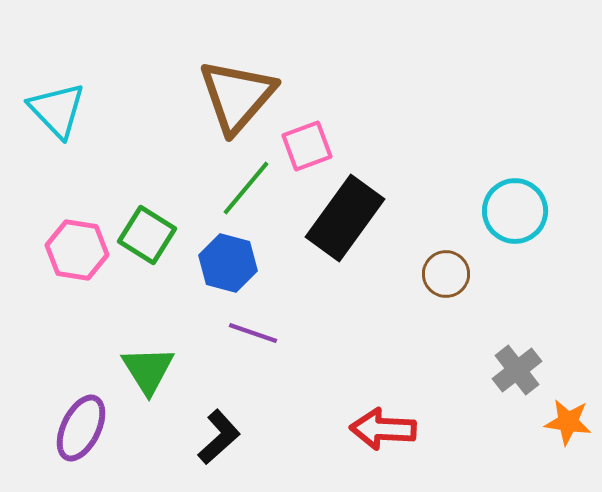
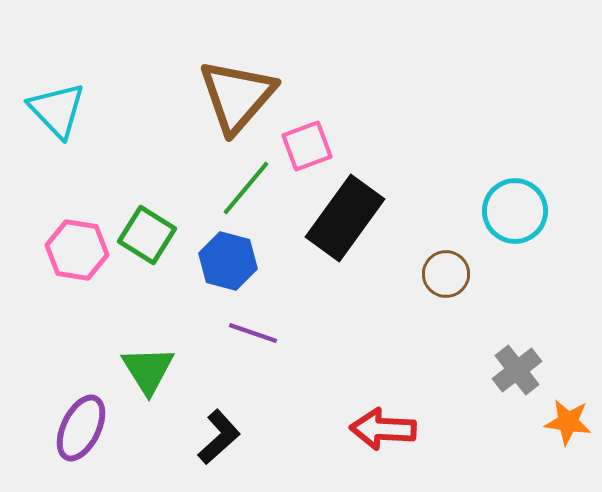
blue hexagon: moved 2 px up
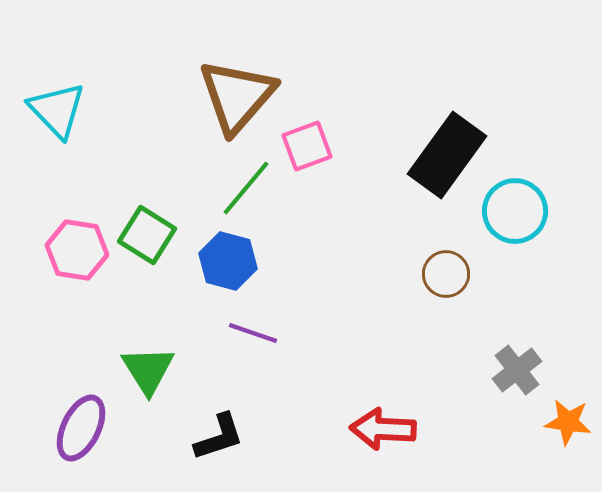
black rectangle: moved 102 px right, 63 px up
black L-shape: rotated 24 degrees clockwise
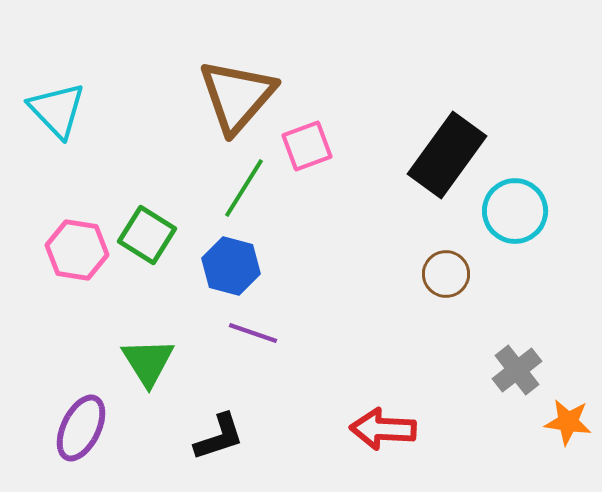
green line: moved 2 px left; rotated 8 degrees counterclockwise
blue hexagon: moved 3 px right, 5 px down
green triangle: moved 8 px up
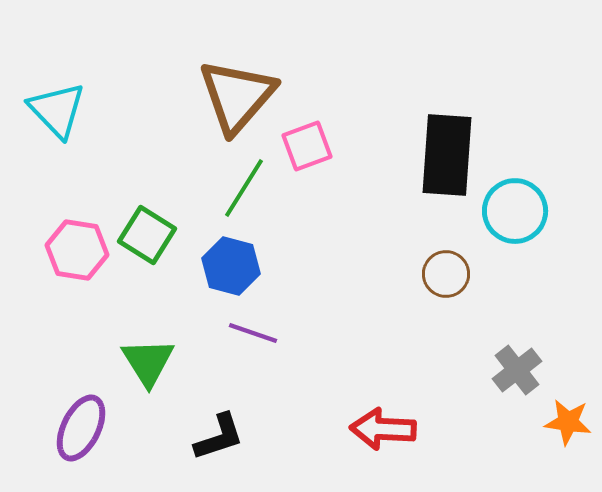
black rectangle: rotated 32 degrees counterclockwise
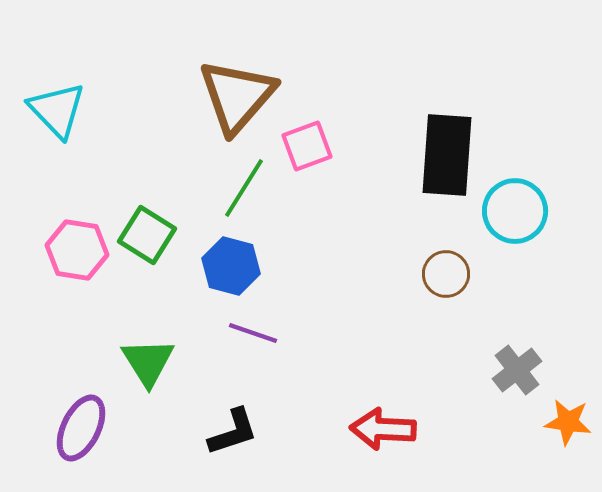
black L-shape: moved 14 px right, 5 px up
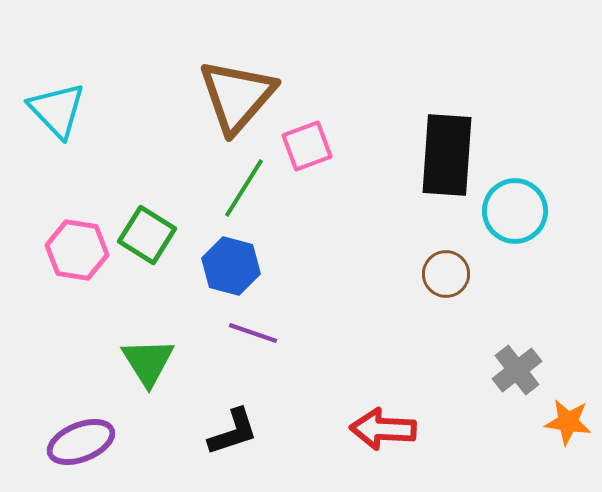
purple ellipse: moved 14 px down; rotated 42 degrees clockwise
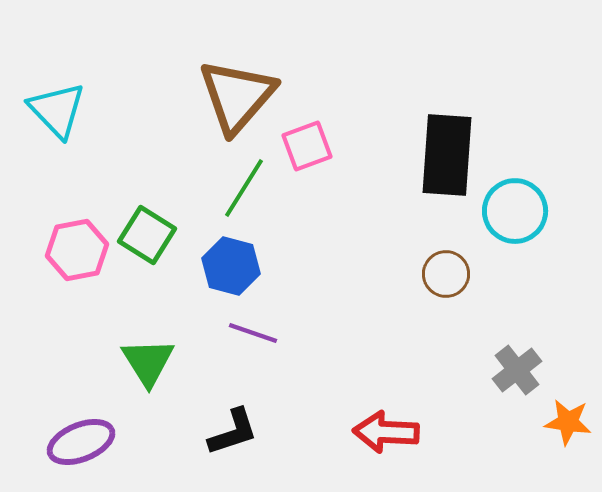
pink hexagon: rotated 20 degrees counterclockwise
red arrow: moved 3 px right, 3 px down
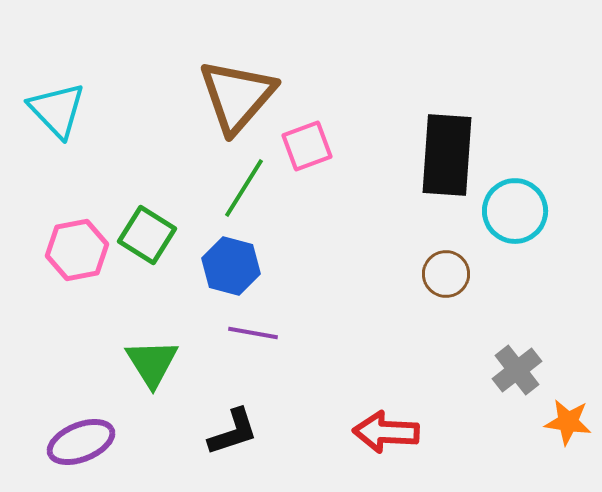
purple line: rotated 9 degrees counterclockwise
green triangle: moved 4 px right, 1 px down
